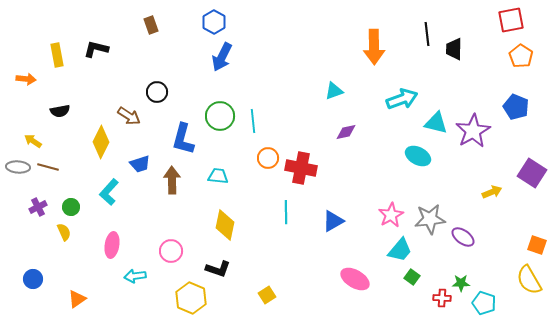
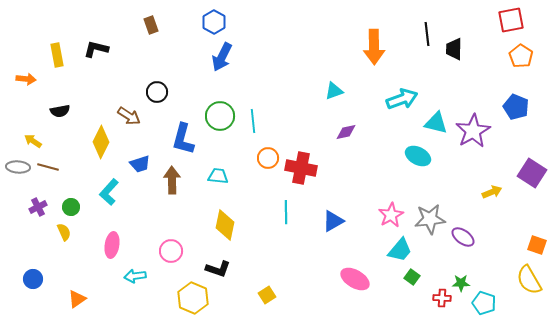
yellow hexagon at (191, 298): moved 2 px right
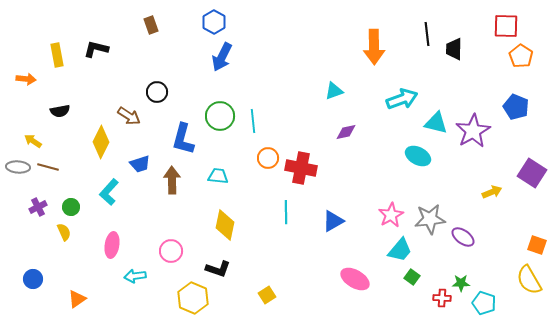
red square at (511, 20): moved 5 px left, 6 px down; rotated 12 degrees clockwise
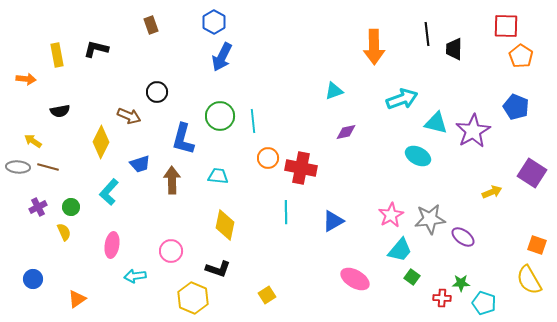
brown arrow at (129, 116): rotated 10 degrees counterclockwise
